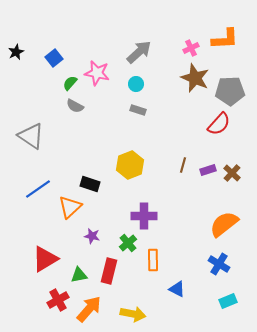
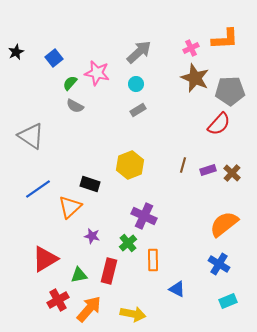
gray rectangle: rotated 49 degrees counterclockwise
purple cross: rotated 25 degrees clockwise
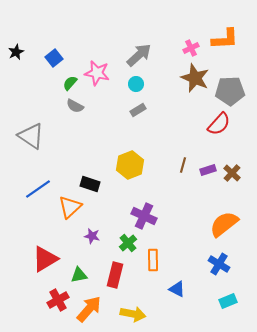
gray arrow: moved 3 px down
red rectangle: moved 6 px right, 4 px down
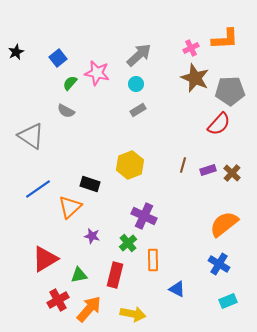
blue square: moved 4 px right
gray semicircle: moved 9 px left, 5 px down
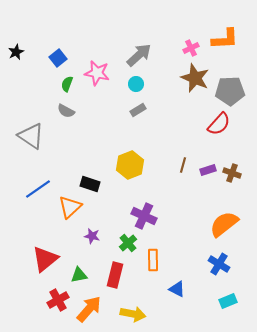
green semicircle: moved 3 px left, 1 px down; rotated 21 degrees counterclockwise
brown cross: rotated 24 degrees counterclockwise
red triangle: rotated 8 degrees counterclockwise
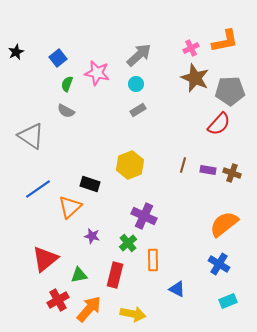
orange L-shape: moved 2 px down; rotated 8 degrees counterclockwise
purple rectangle: rotated 28 degrees clockwise
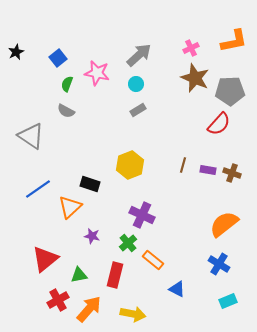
orange L-shape: moved 9 px right
purple cross: moved 2 px left, 1 px up
orange rectangle: rotated 50 degrees counterclockwise
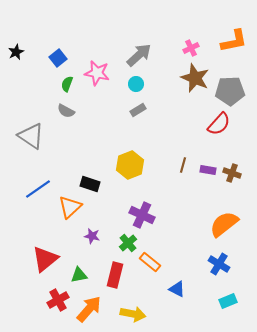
orange rectangle: moved 3 px left, 2 px down
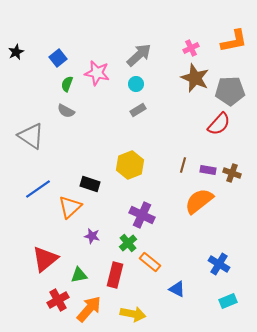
orange semicircle: moved 25 px left, 23 px up
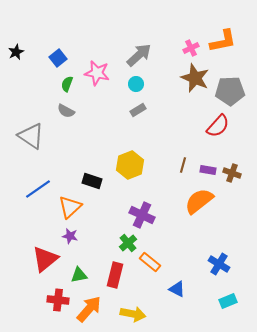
orange L-shape: moved 11 px left
red semicircle: moved 1 px left, 2 px down
black rectangle: moved 2 px right, 3 px up
purple star: moved 22 px left
red cross: rotated 35 degrees clockwise
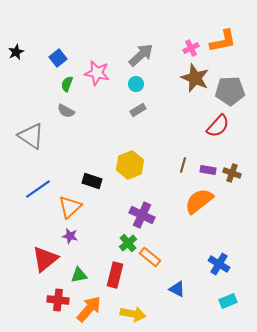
gray arrow: moved 2 px right
orange rectangle: moved 5 px up
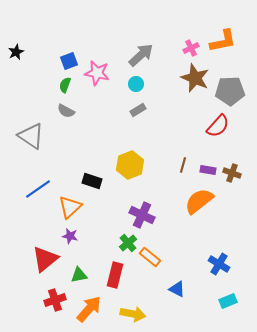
blue square: moved 11 px right, 3 px down; rotated 18 degrees clockwise
green semicircle: moved 2 px left, 1 px down
red cross: moved 3 px left; rotated 25 degrees counterclockwise
